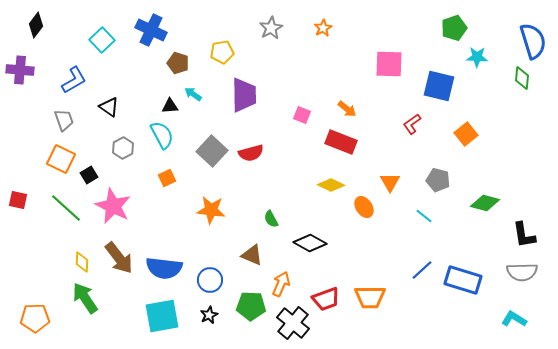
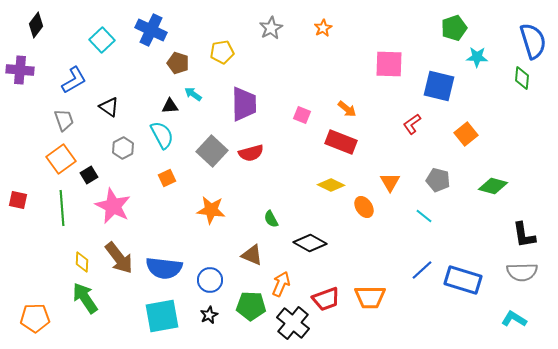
purple trapezoid at (244, 95): moved 9 px down
orange square at (61, 159): rotated 28 degrees clockwise
green diamond at (485, 203): moved 8 px right, 17 px up
green line at (66, 208): moved 4 px left; rotated 44 degrees clockwise
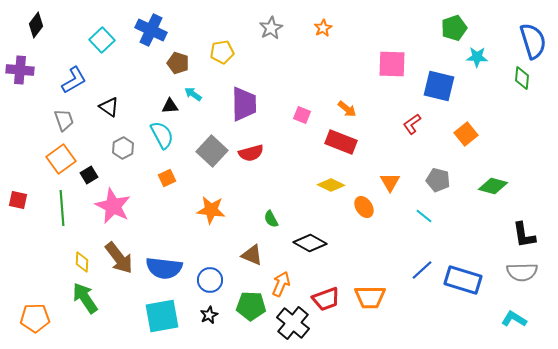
pink square at (389, 64): moved 3 px right
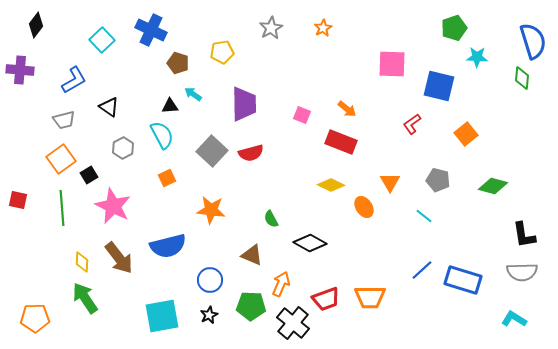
gray trapezoid at (64, 120): rotated 95 degrees clockwise
blue semicircle at (164, 268): moved 4 px right, 22 px up; rotated 21 degrees counterclockwise
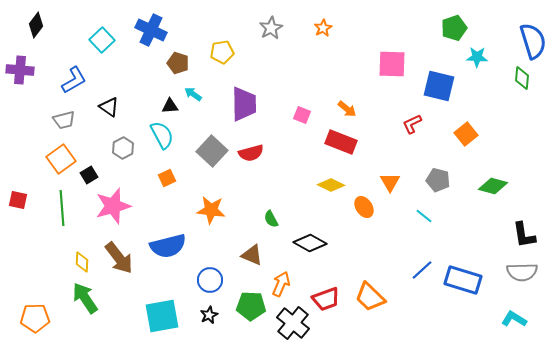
red L-shape at (412, 124): rotated 10 degrees clockwise
pink star at (113, 206): rotated 30 degrees clockwise
orange trapezoid at (370, 297): rotated 44 degrees clockwise
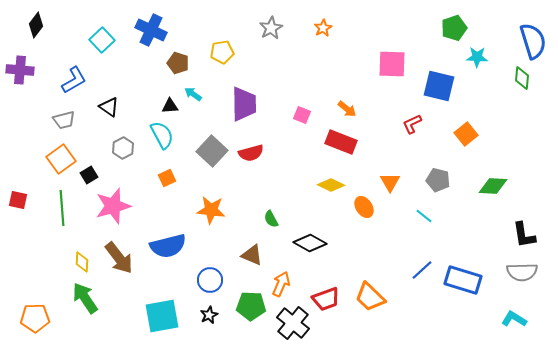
green diamond at (493, 186): rotated 12 degrees counterclockwise
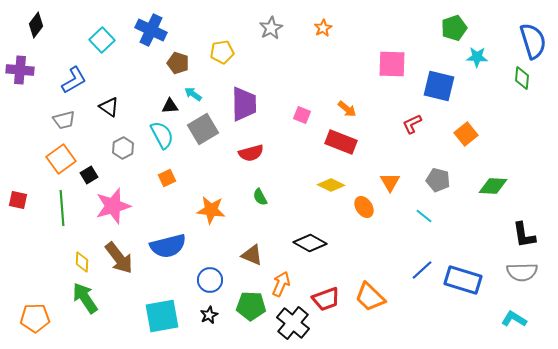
gray square at (212, 151): moved 9 px left, 22 px up; rotated 16 degrees clockwise
green semicircle at (271, 219): moved 11 px left, 22 px up
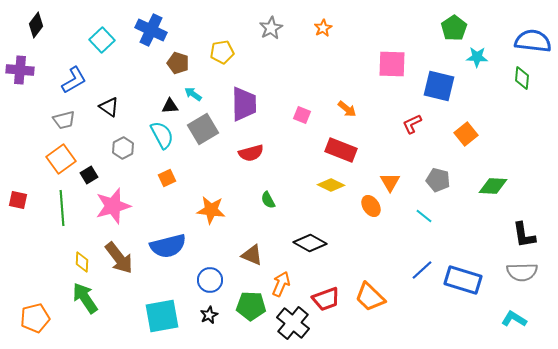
green pentagon at (454, 28): rotated 15 degrees counterclockwise
blue semicircle at (533, 41): rotated 66 degrees counterclockwise
red rectangle at (341, 142): moved 8 px down
green semicircle at (260, 197): moved 8 px right, 3 px down
orange ellipse at (364, 207): moved 7 px right, 1 px up
orange pentagon at (35, 318): rotated 12 degrees counterclockwise
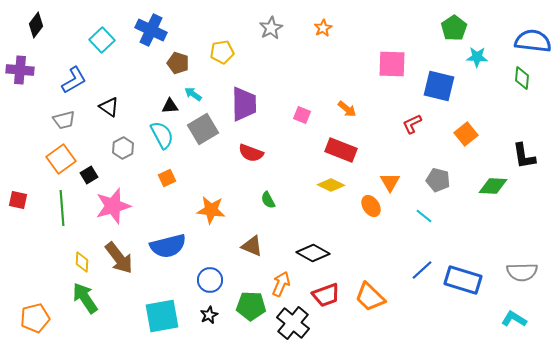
red semicircle at (251, 153): rotated 35 degrees clockwise
black L-shape at (524, 235): moved 79 px up
black diamond at (310, 243): moved 3 px right, 10 px down
brown triangle at (252, 255): moved 9 px up
red trapezoid at (326, 299): moved 4 px up
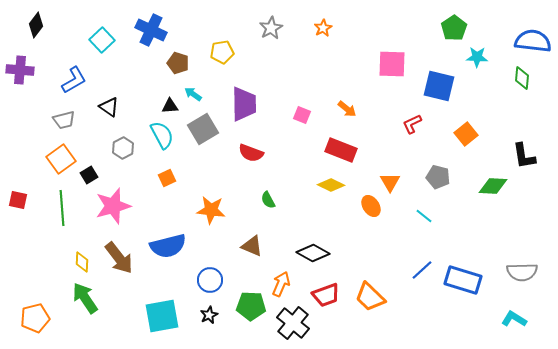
gray pentagon at (438, 180): moved 3 px up
